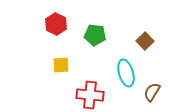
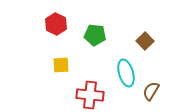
brown semicircle: moved 1 px left, 1 px up
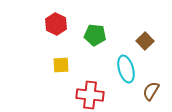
cyan ellipse: moved 4 px up
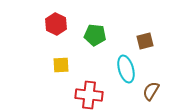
brown square: rotated 30 degrees clockwise
red cross: moved 1 px left
